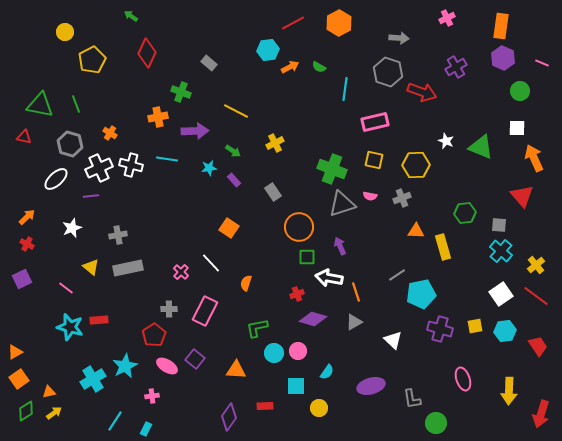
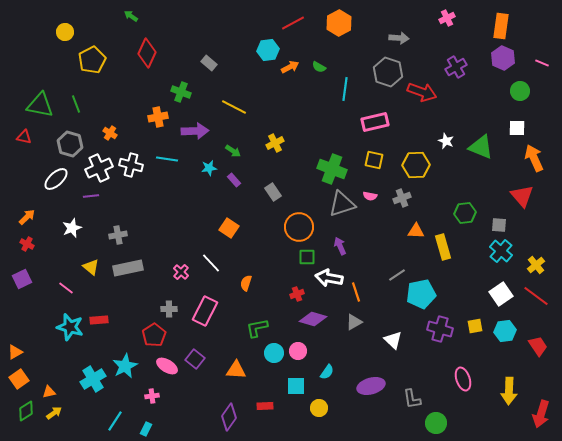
yellow line at (236, 111): moved 2 px left, 4 px up
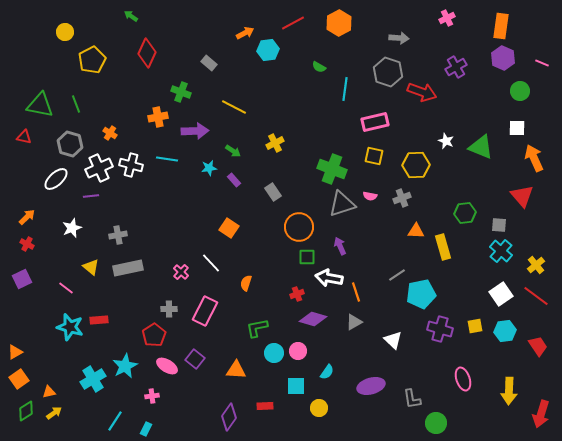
orange arrow at (290, 67): moved 45 px left, 34 px up
yellow square at (374, 160): moved 4 px up
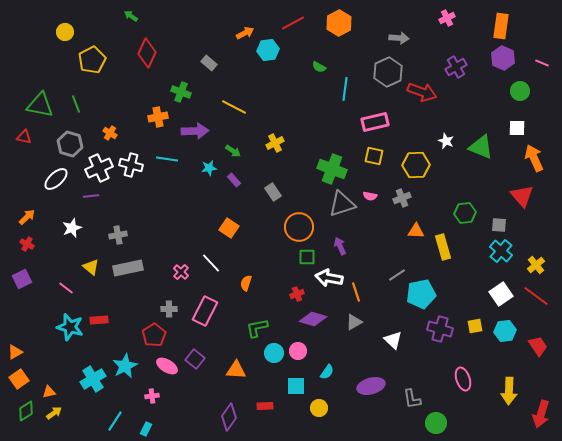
gray hexagon at (388, 72): rotated 16 degrees clockwise
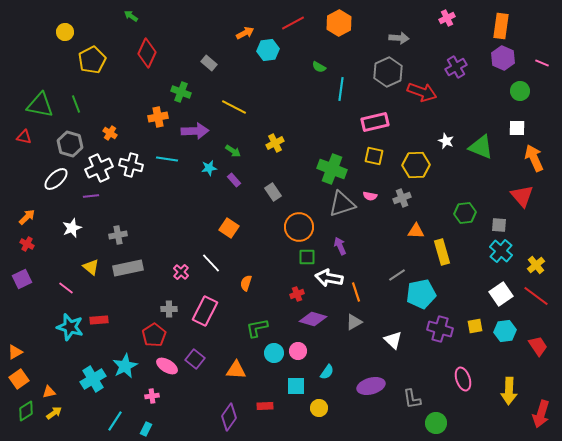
cyan line at (345, 89): moved 4 px left
yellow rectangle at (443, 247): moved 1 px left, 5 px down
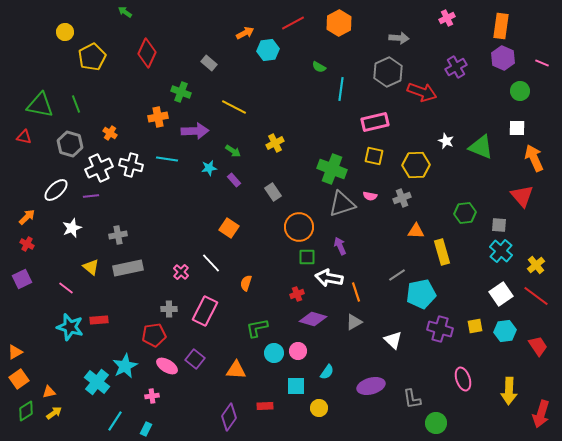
green arrow at (131, 16): moved 6 px left, 4 px up
yellow pentagon at (92, 60): moved 3 px up
white ellipse at (56, 179): moved 11 px down
red pentagon at (154, 335): rotated 25 degrees clockwise
cyan cross at (93, 379): moved 4 px right, 3 px down; rotated 20 degrees counterclockwise
